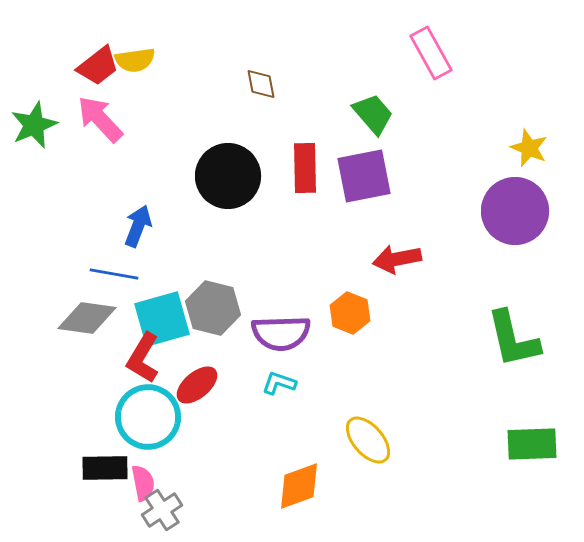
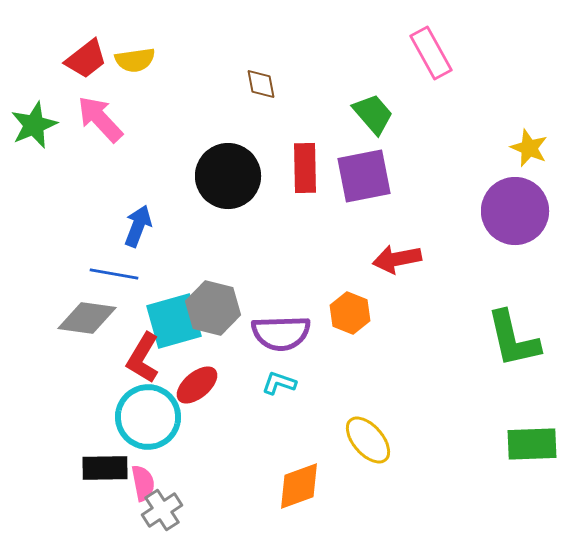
red trapezoid: moved 12 px left, 7 px up
cyan square: moved 12 px right, 2 px down
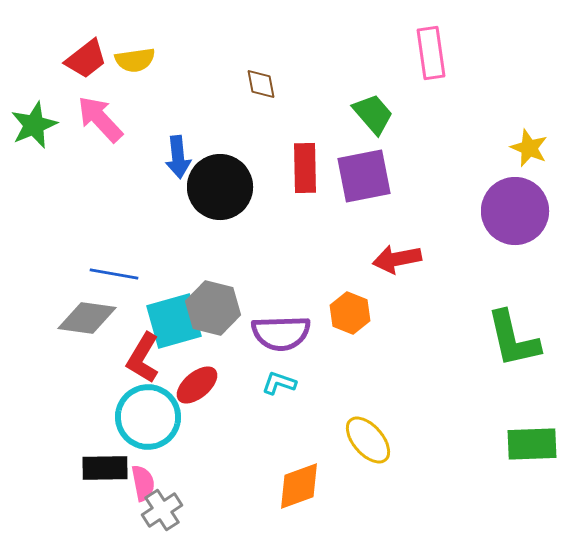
pink rectangle: rotated 21 degrees clockwise
black circle: moved 8 px left, 11 px down
blue arrow: moved 40 px right, 69 px up; rotated 153 degrees clockwise
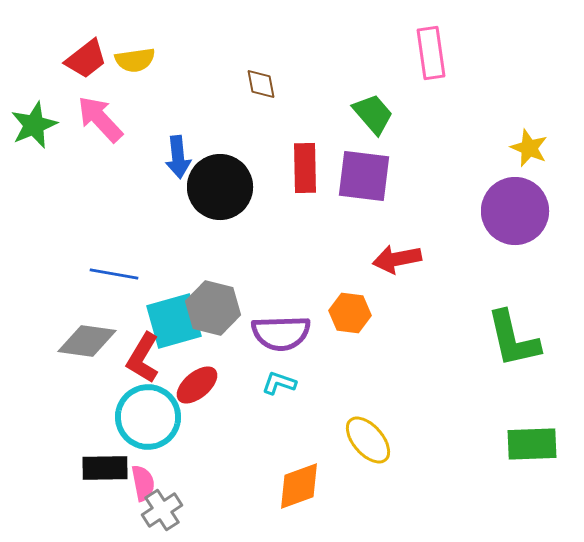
purple square: rotated 18 degrees clockwise
orange hexagon: rotated 15 degrees counterclockwise
gray diamond: moved 23 px down
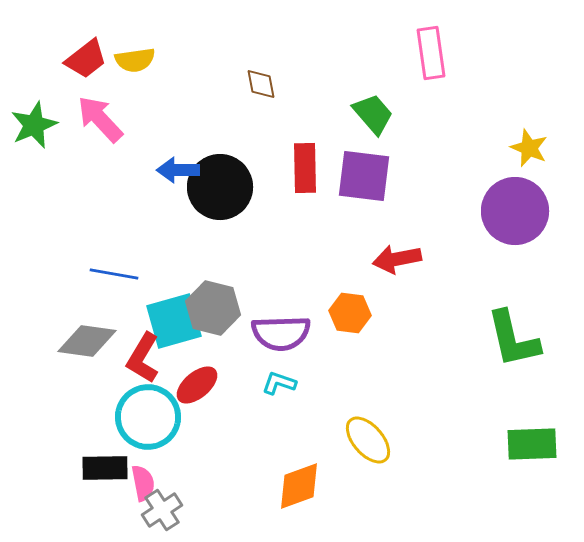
blue arrow: moved 13 px down; rotated 96 degrees clockwise
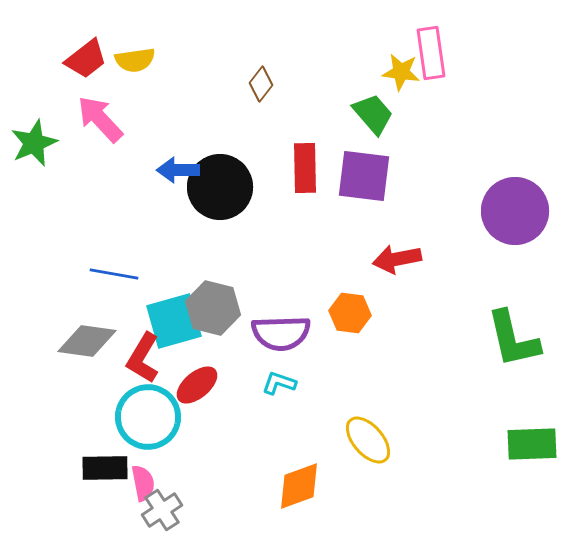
brown diamond: rotated 48 degrees clockwise
green star: moved 18 px down
yellow star: moved 128 px left, 76 px up; rotated 15 degrees counterclockwise
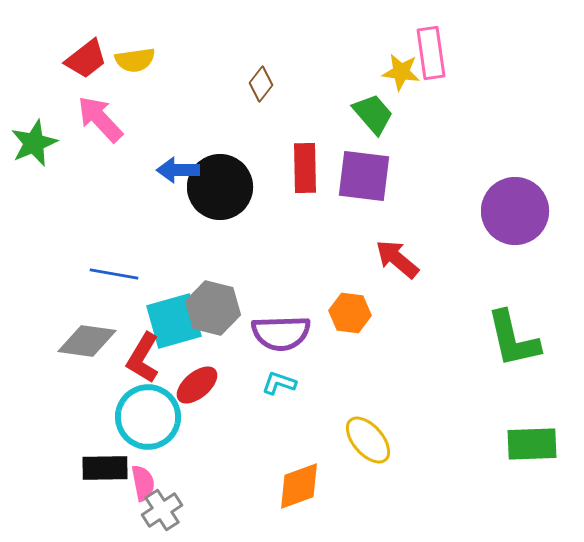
red arrow: rotated 51 degrees clockwise
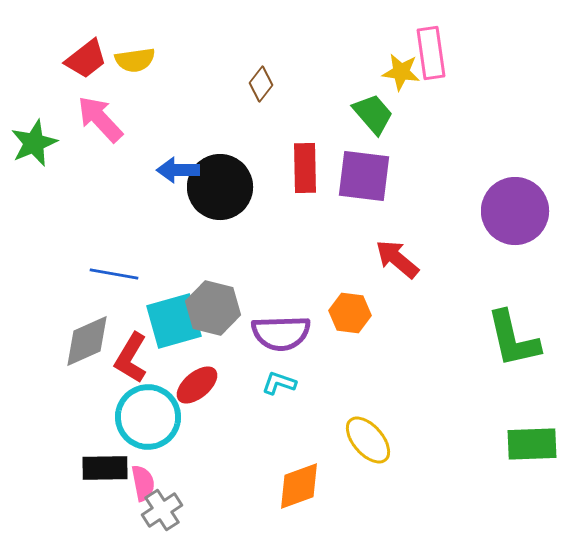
gray diamond: rotated 32 degrees counterclockwise
red L-shape: moved 12 px left
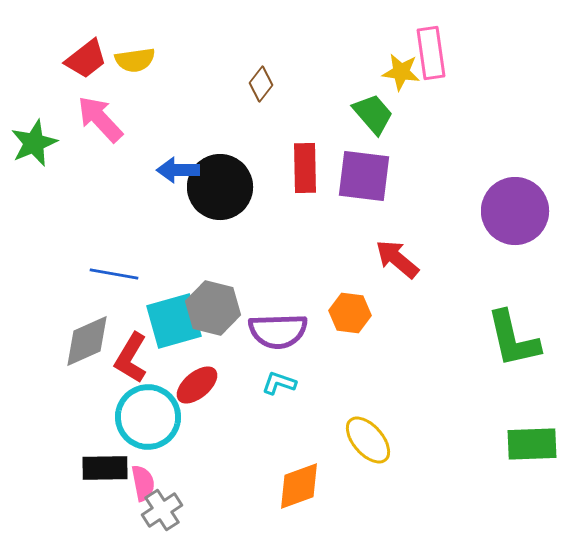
purple semicircle: moved 3 px left, 2 px up
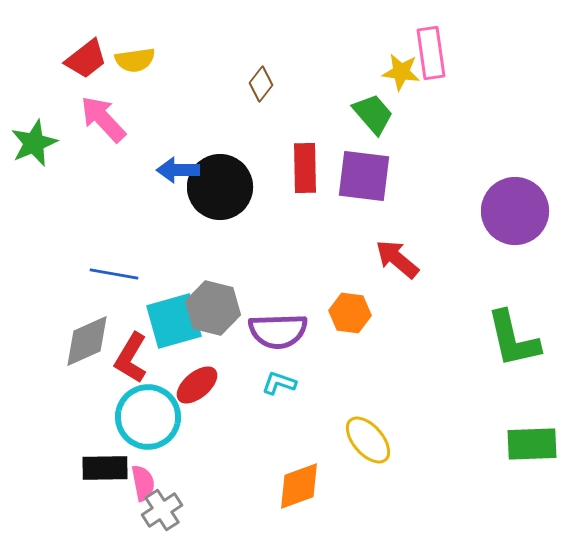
pink arrow: moved 3 px right
